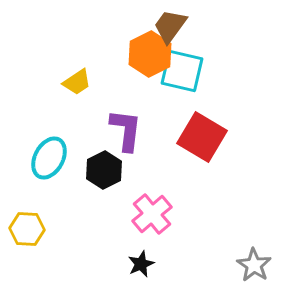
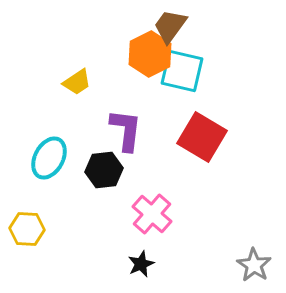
black hexagon: rotated 21 degrees clockwise
pink cross: rotated 9 degrees counterclockwise
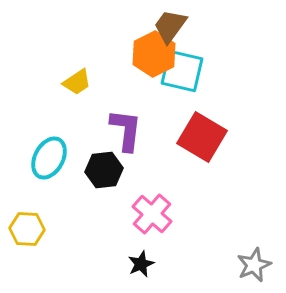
orange hexagon: moved 4 px right
gray star: rotated 16 degrees clockwise
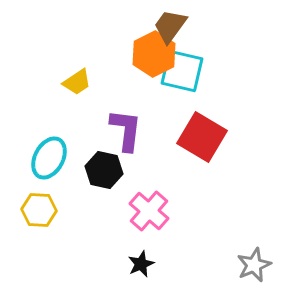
black hexagon: rotated 18 degrees clockwise
pink cross: moved 3 px left, 3 px up
yellow hexagon: moved 12 px right, 19 px up
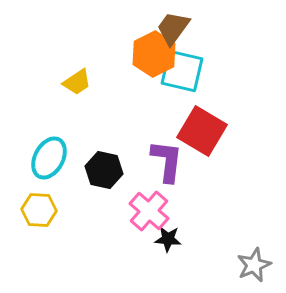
brown trapezoid: moved 3 px right, 2 px down
purple L-shape: moved 41 px right, 31 px down
red square: moved 6 px up
black star: moved 27 px right, 25 px up; rotated 28 degrees clockwise
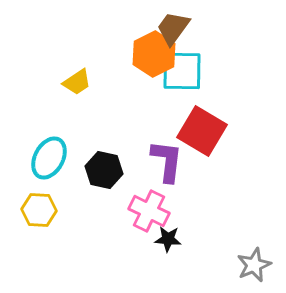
cyan square: rotated 12 degrees counterclockwise
pink cross: rotated 15 degrees counterclockwise
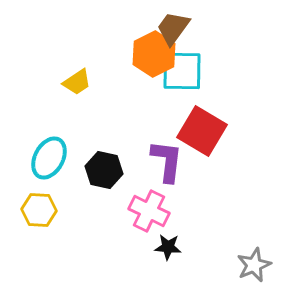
black star: moved 8 px down
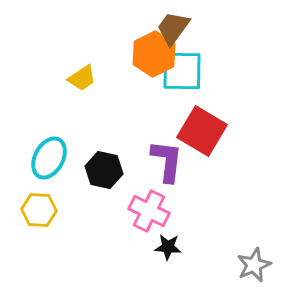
yellow trapezoid: moved 5 px right, 4 px up
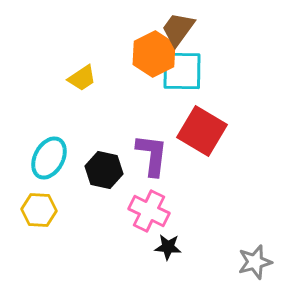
brown trapezoid: moved 5 px right, 1 px down
purple L-shape: moved 15 px left, 6 px up
gray star: moved 1 px right, 3 px up; rotated 8 degrees clockwise
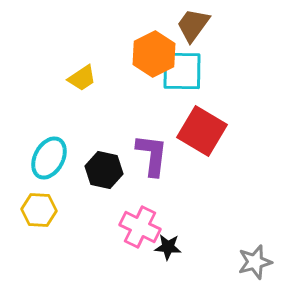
brown trapezoid: moved 15 px right, 4 px up
pink cross: moved 9 px left, 16 px down
